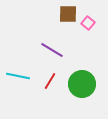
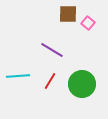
cyan line: rotated 15 degrees counterclockwise
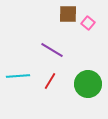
green circle: moved 6 px right
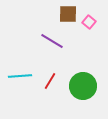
pink square: moved 1 px right, 1 px up
purple line: moved 9 px up
cyan line: moved 2 px right
green circle: moved 5 px left, 2 px down
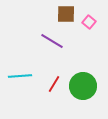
brown square: moved 2 px left
red line: moved 4 px right, 3 px down
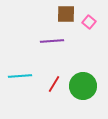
purple line: rotated 35 degrees counterclockwise
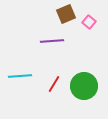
brown square: rotated 24 degrees counterclockwise
green circle: moved 1 px right
